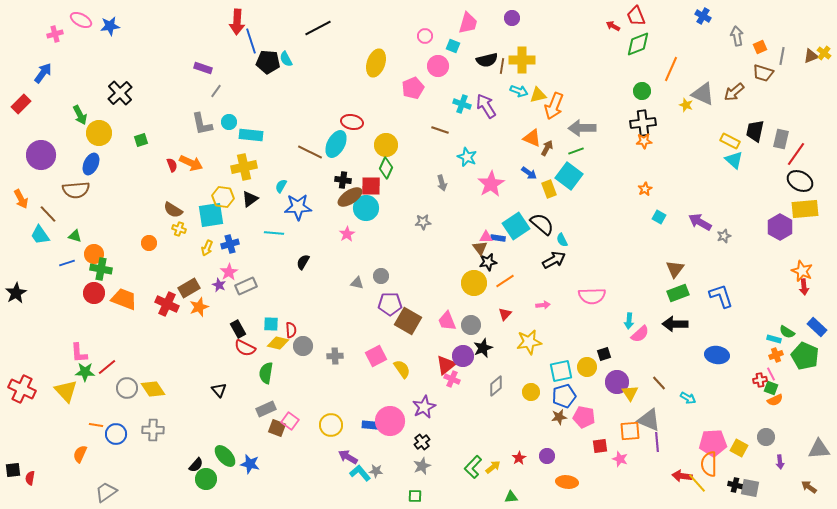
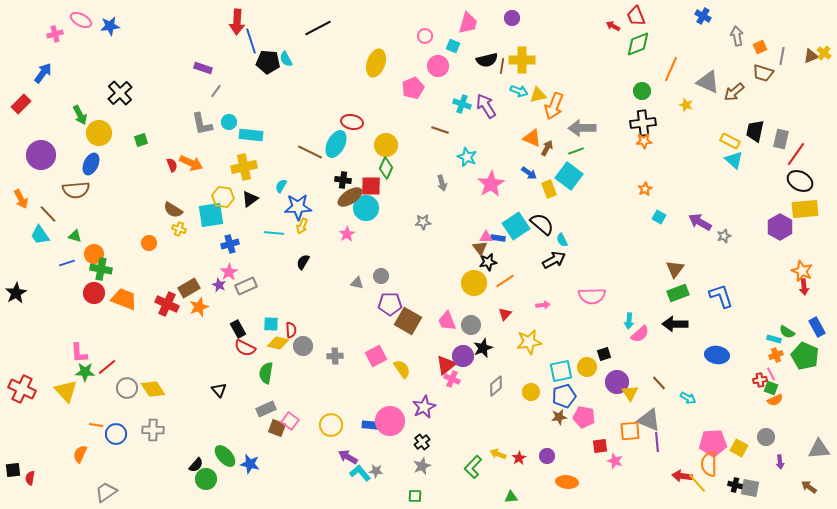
gray triangle at (703, 94): moved 5 px right, 12 px up
yellow arrow at (207, 248): moved 95 px right, 22 px up
blue rectangle at (817, 327): rotated 18 degrees clockwise
pink star at (620, 459): moved 5 px left, 2 px down
yellow arrow at (493, 467): moved 5 px right, 13 px up; rotated 119 degrees counterclockwise
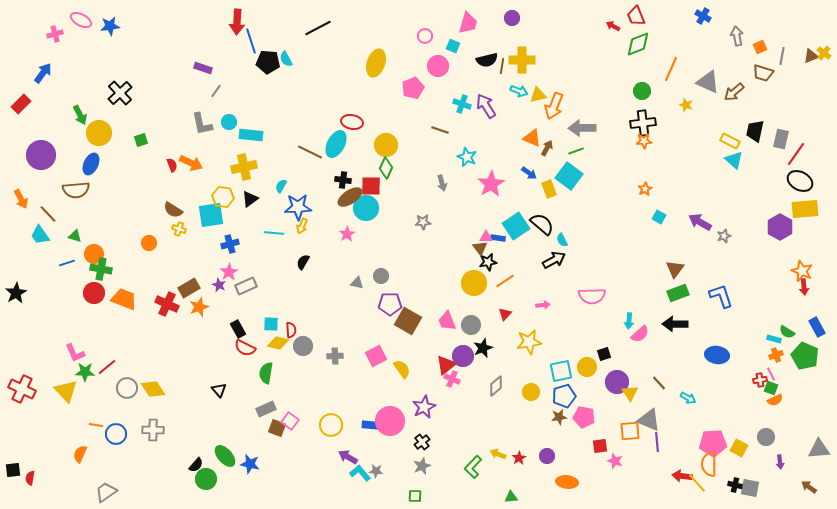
pink L-shape at (79, 353): moved 4 px left; rotated 20 degrees counterclockwise
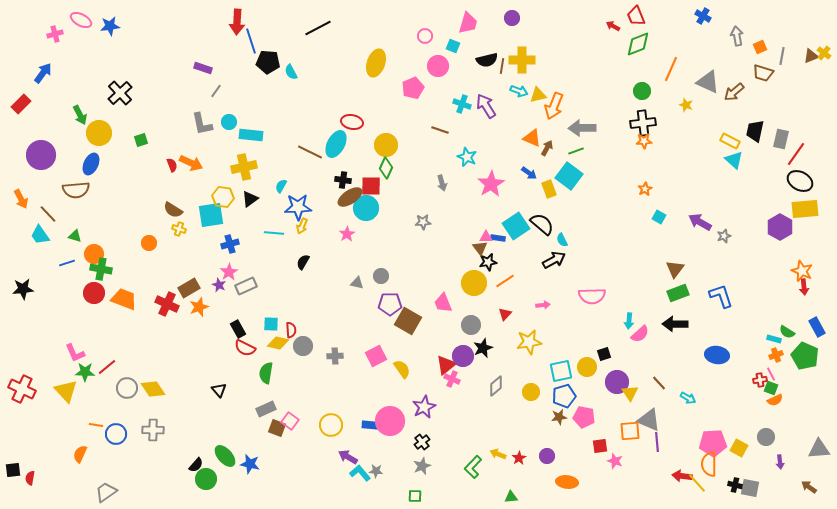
cyan semicircle at (286, 59): moved 5 px right, 13 px down
black star at (16, 293): moved 7 px right, 4 px up; rotated 25 degrees clockwise
pink trapezoid at (447, 321): moved 4 px left, 18 px up
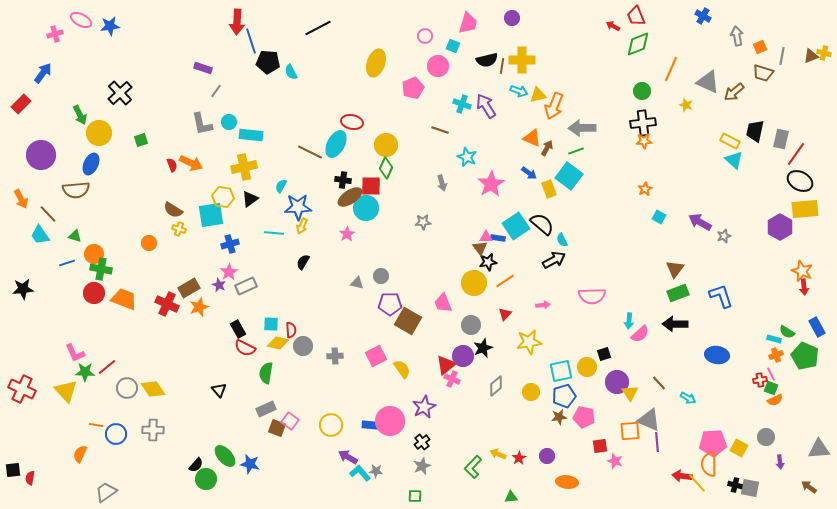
yellow cross at (824, 53): rotated 24 degrees counterclockwise
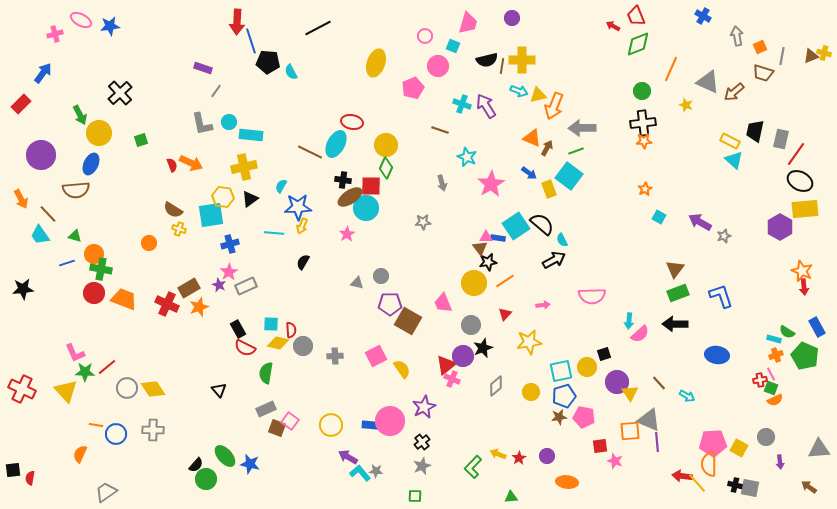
cyan arrow at (688, 398): moved 1 px left, 2 px up
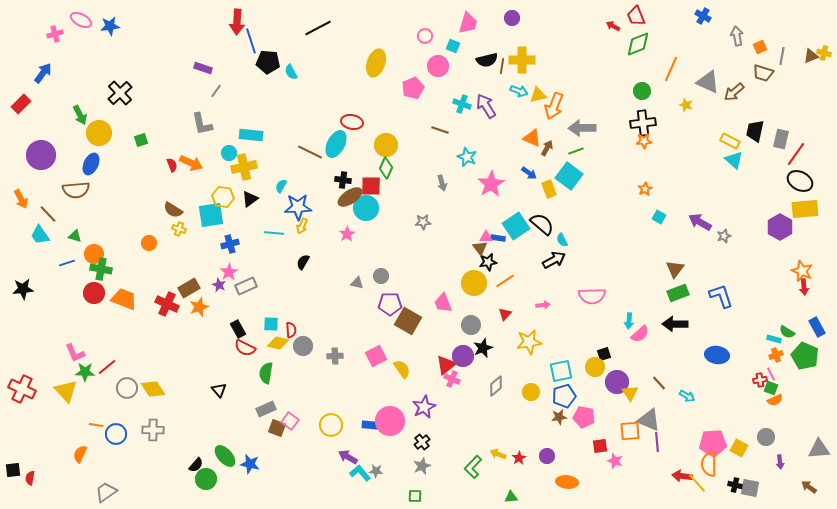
cyan circle at (229, 122): moved 31 px down
yellow circle at (587, 367): moved 8 px right
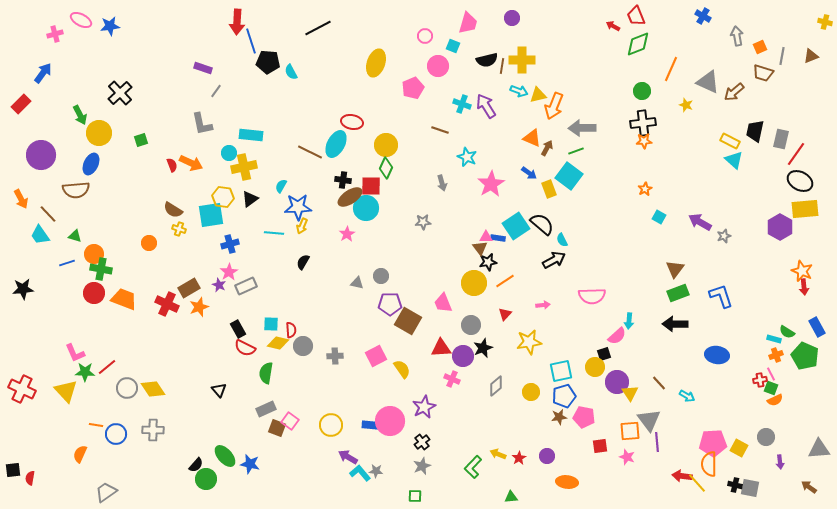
yellow cross at (824, 53): moved 1 px right, 31 px up
pink semicircle at (640, 334): moved 23 px left, 2 px down
red triangle at (446, 365): moved 5 px left, 17 px up; rotated 35 degrees clockwise
gray triangle at (649, 420): rotated 30 degrees clockwise
pink star at (615, 461): moved 12 px right, 4 px up
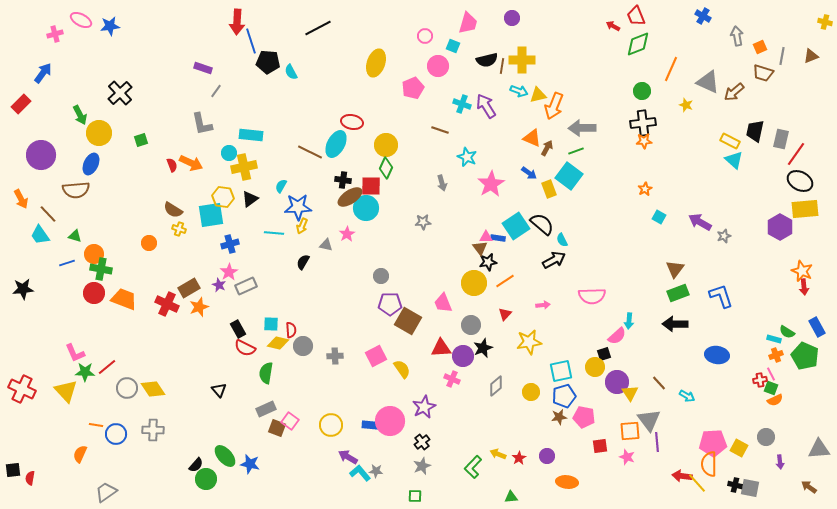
gray triangle at (357, 283): moved 31 px left, 38 px up
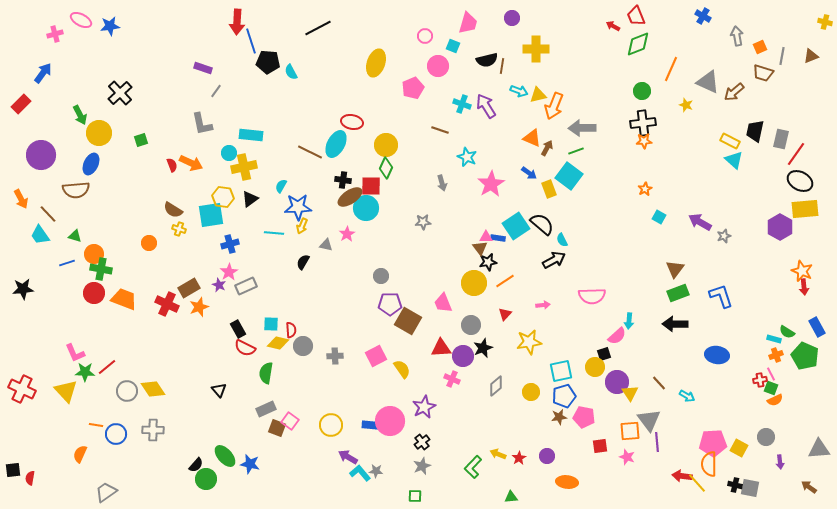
yellow cross at (522, 60): moved 14 px right, 11 px up
gray circle at (127, 388): moved 3 px down
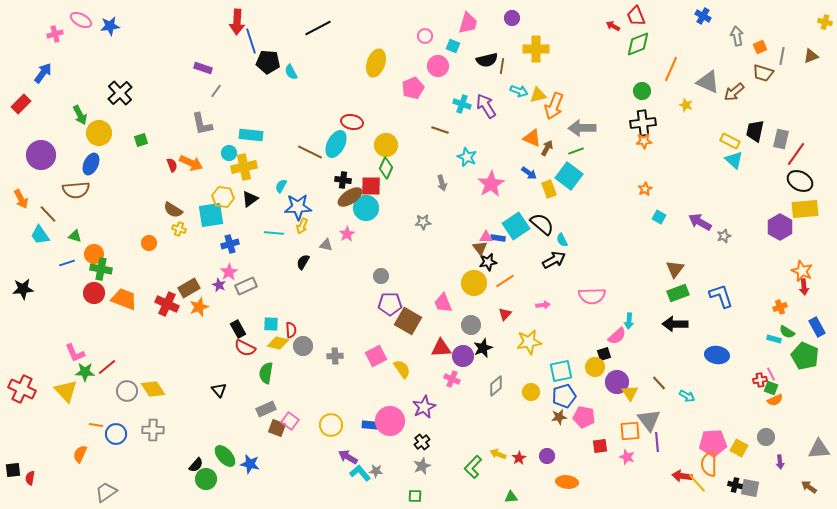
orange cross at (776, 355): moved 4 px right, 48 px up
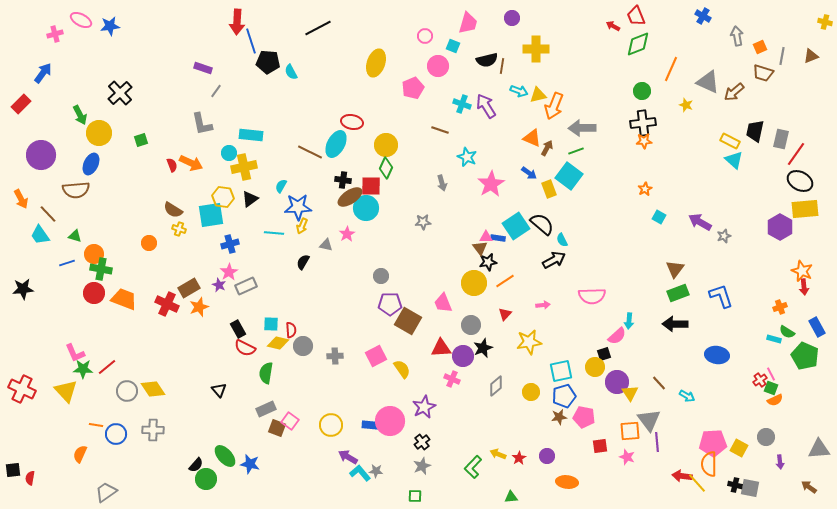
green star at (85, 372): moved 2 px left, 3 px up
red cross at (760, 380): rotated 24 degrees counterclockwise
